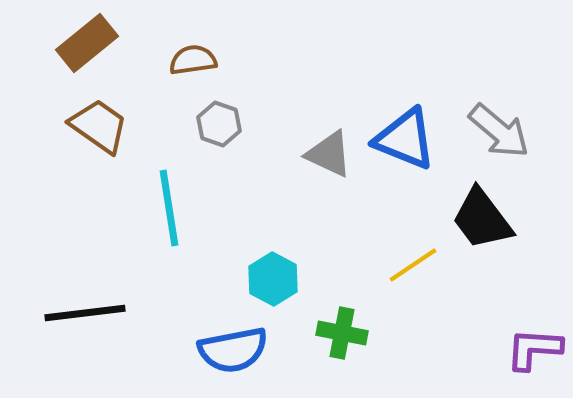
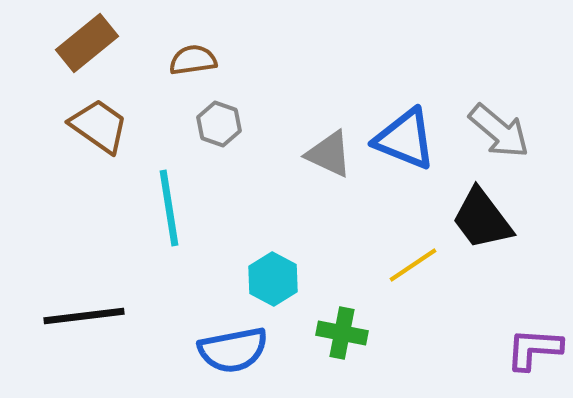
black line: moved 1 px left, 3 px down
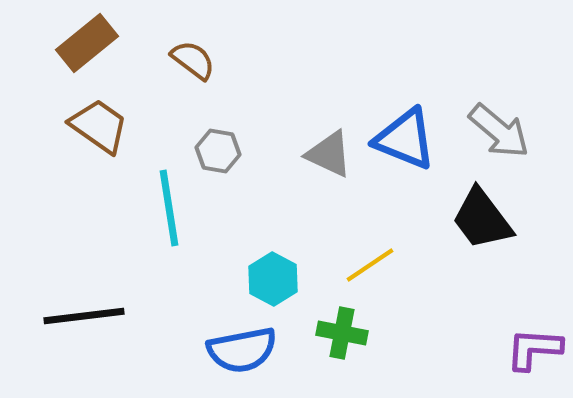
brown semicircle: rotated 45 degrees clockwise
gray hexagon: moved 1 px left, 27 px down; rotated 9 degrees counterclockwise
yellow line: moved 43 px left
blue semicircle: moved 9 px right
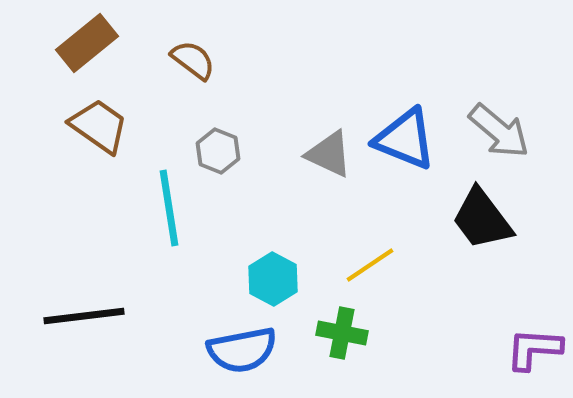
gray hexagon: rotated 12 degrees clockwise
